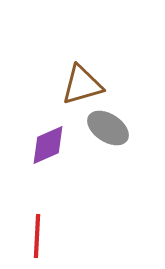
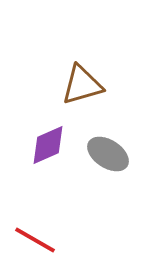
gray ellipse: moved 26 px down
red line: moved 2 px left, 4 px down; rotated 63 degrees counterclockwise
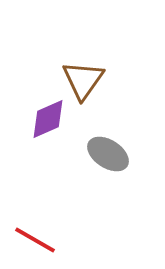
brown triangle: moved 1 px right, 5 px up; rotated 39 degrees counterclockwise
purple diamond: moved 26 px up
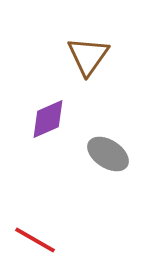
brown triangle: moved 5 px right, 24 px up
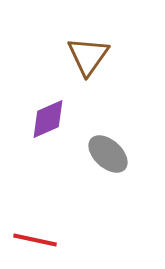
gray ellipse: rotated 9 degrees clockwise
red line: rotated 18 degrees counterclockwise
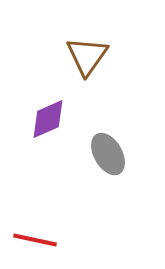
brown triangle: moved 1 px left
gray ellipse: rotated 18 degrees clockwise
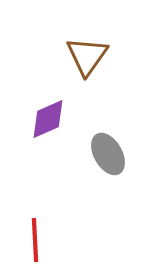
red line: rotated 75 degrees clockwise
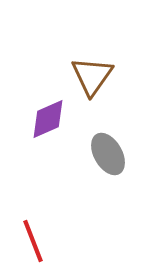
brown triangle: moved 5 px right, 20 px down
red line: moved 2 px left, 1 px down; rotated 18 degrees counterclockwise
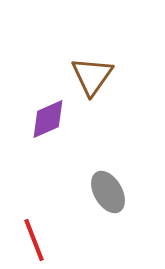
gray ellipse: moved 38 px down
red line: moved 1 px right, 1 px up
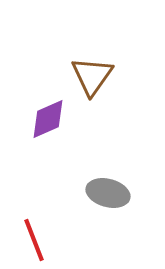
gray ellipse: moved 1 px down; rotated 45 degrees counterclockwise
